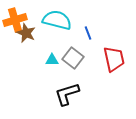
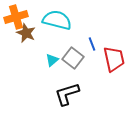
orange cross: moved 1 px right, 3 px up
blue line: moved 4 px right, 11 px down
cyan triangle: rotated 40 degrees counterclockwise
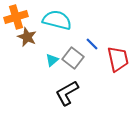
brown star: moved 1 px right, 4 px down
blue line: rotated 24 degrees counterclockwise
red trapezoid: moved 4 px right
black L-shape: moved 1 px up; rotated 12 degrees counterclockwise
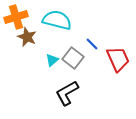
red trapezoid: rotated 12 degrees counterclockwise
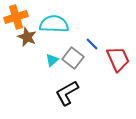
cyan semicircle: moved 3 px left, 4 px down; rotated 12 degrees counterclockwise
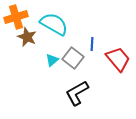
cyan semicircle: rotated 28 degrees clockwise
blue line: rotated 48 degrees clockwise
red trapezoid: rotated 16 degrees counterclockwise
black L-shape: moved 10 px right
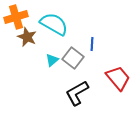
red trapezoid: moved 19 px down
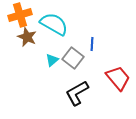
orange cross: moved 4 px right, 2 px up
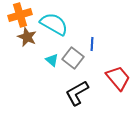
cyan triangle: rotated 40 degrees counterclockwise
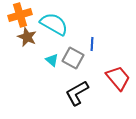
gray square: rotated 10 degrees counterclockwise
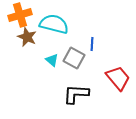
cyan semicircle: rotated 16 degrees counterclockwise
gray square: moved 1 px right
black L-shape: moved 1 px left, 1 px down; rotated 32 degrees clockwise
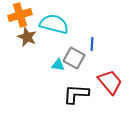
cyan triangle: moved 6 px right, 5 px down; rotated 32 degrees counterclockwise
red trapezoid: moved 8 px left, 4 px down
